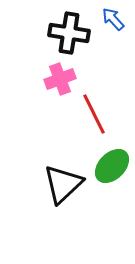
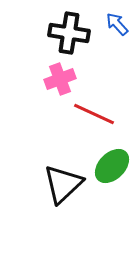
blue arrow: moved 4 px right, 5 px down
red line: rotated 39 degrees counterclockwise
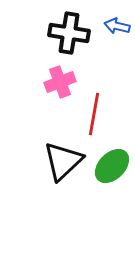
blue arrow: moved 2 px down; rotated 35 degrees counterclockwise
pink cross: moved 3 px down
red line: rotated 75 degrees clockwise
black triangle: moved 23 px up
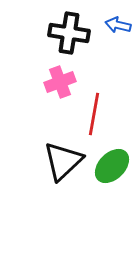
blue arrow: moved 1 px right, 1 px up
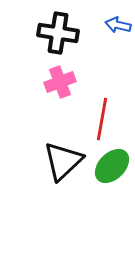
black cross: moved 11 px left
red line: moved 8 px right, 5 px down
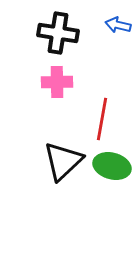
pink cross: moved 3 px left; rotated 20 degrees clockwise
green ellipse: rotated 60 degrees clockwise
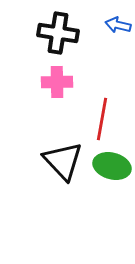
black triangle: rotated 30 degrees counterclockwise
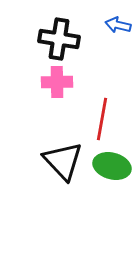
black cross: moved 1 px right, 6 px down
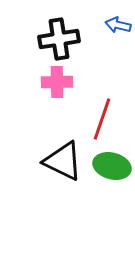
black cross: rotated 18 degrees counterclockwise
red line: rotated 9 degrees clockwise
black triangle: rotated 21 degrees counterclockwise
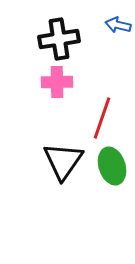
red line: moved 1 px up
black triangle: rotated 39 degrees clockwise
green ellipse: rotated 57 degrees clockwise
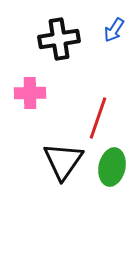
blue arrow: moved 4 px left, 5 px down; rotated 70 degrees counterclockwise
pink cross: moved 27 px left, 11 px down
red line: moved 4 px left
green ellipse: moved 1 px down; rotated 30 degrees clockwise
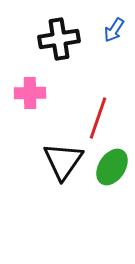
green ellipse: rotated 21 degrees clockwise
